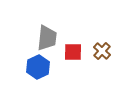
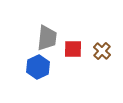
red square: moved 3 px up
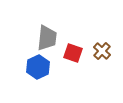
red square: moved 4 px down; rotated 18 degrees clockwise
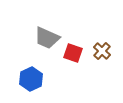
gray trapezoid: rotated 108 degrees clockwise
blue hexagon: moved 7 px left, 12 px down
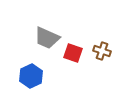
brown cross: rotated 24 degrees counterclockwise
blue hexagon: moved 3 px up
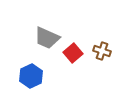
red square: rotated 30 degrees clockwise
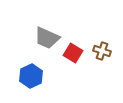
red square: rotated 18 degrees counterclockwise
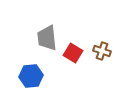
gray trapezoid: rotated 60 degrees clockwise
blue hexagon: rotated 20 degrees clockwise
